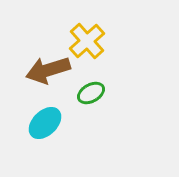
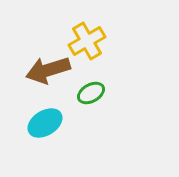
yellow cross: rotated 12 degrees clockwise
cyan ellipse: rotated 12 degrees clockwise
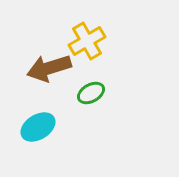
brown arrow: moved 1 px right, 2 px up
cyan ellipse: moved 7 px left, 4 px down
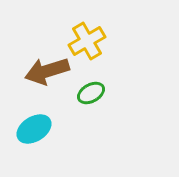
brown arrow: moved 2 px left, 3 px down
cyan ellipse: moved 4 px left, 2 px down
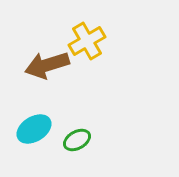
brown arrow: moved 6 px up
green ellipse: moved 14 px left, 47 px down
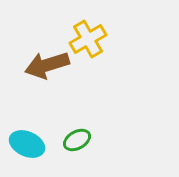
yellow cross: moved 1 px right, 2 px up
cyan ellipse: moved 7 px left, 15 px down; rotated 56 degrees clockwise
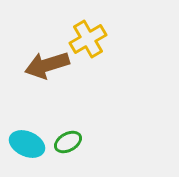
green ellipse: moved 9 px left, 2 px down
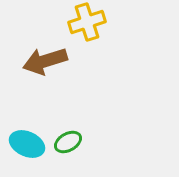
yellow cross: moved 1 px left, 17 px up; rotated 12 degrees clockwise
brown arrow: moved 2 px left, 4 px up
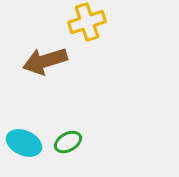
cyan ellipse: moved 3 px left, 1 px up
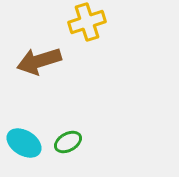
brown arrow: moved 6 px left
cyan ellipse: rotated 8 degrees clockwise
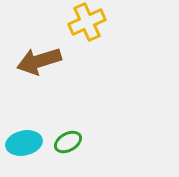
yellow cross: rotated 6 degrees counterclockwise
cyan ellipse: rotated 44 degrees counterclockwise
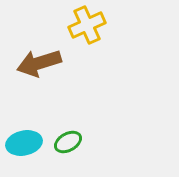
yellow cross: moved 3 px down
brown arrow: moved 2 px down
